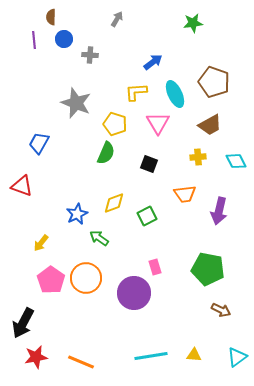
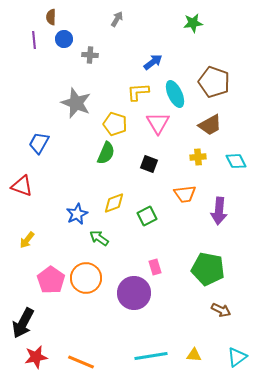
yellow L-shape: moved 2 px right
purple arrow: rotated 8 degrees counterclockwise
yellow arrow: moved 14 px left, 3 px up
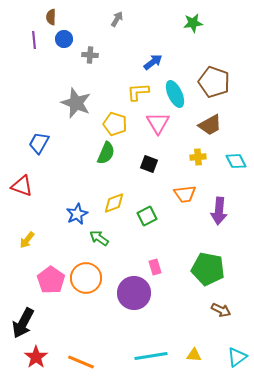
red star: rotated 25 degrees counterclockwise
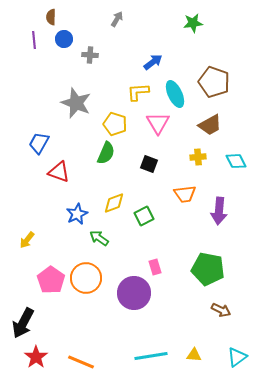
red triangle: moved 37 px right, 14 px up
green square: moved 3 px left
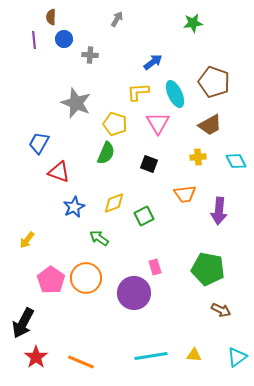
blue star: moved 3 px left, 7 px up
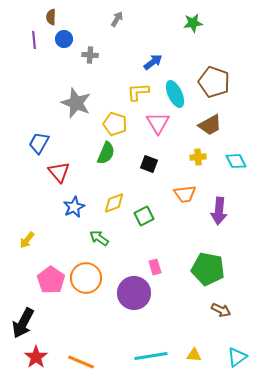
red triangle: rotated 30 degrees clockwise
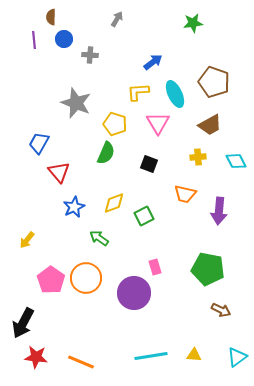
orange trapezoid: rotated 20 degrees clockwise
red star: rotated 30 degrees counterclockwise
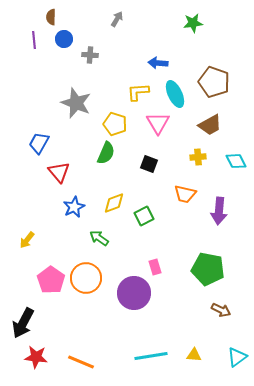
blue arrow: moved 5 px right, 1 px down; rotated 138 degrees counterclockwise
